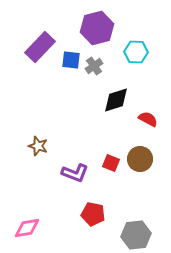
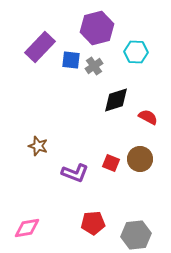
red semicircle: moved 2 px up
red pentagon: moved 9 px down; rotated 15 degrees counterclockwise
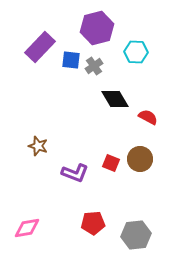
black diamond: moved 1 px left, 1 px up; rotated 76 degrees clockwise
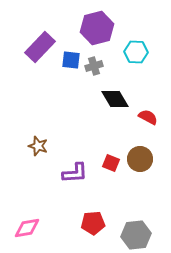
gray cross: rotated 18 degrees clockwise
purple L-shape: rotated 24 degrees counterclockwise
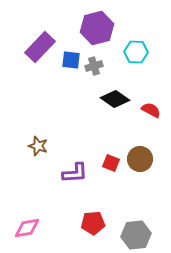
black diamond: rotated 24 degrees counterclockwise
red semicircle: moved 3 px right, 7 px up
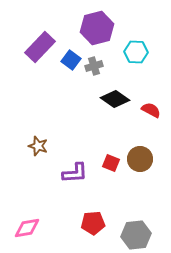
blue square: rotated 30 degrees clockwise
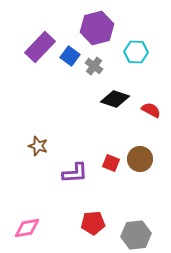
blue square: moved 1 px left, 4 px up
gray cross: rotated 36 degrees counterclockwise
black diamond: rotated 16 degrees counterclockwise
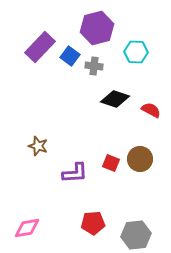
gray cross: rotated 30 degrees counterclockwise
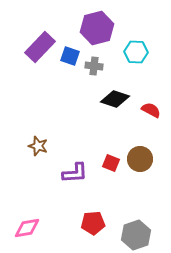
blue square: rotated 18 degrees counterclockwise
gray hexagon: rotated 12 degrees counterclockwise
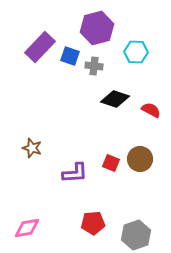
brown star: moved 6 px left, 2 px down
